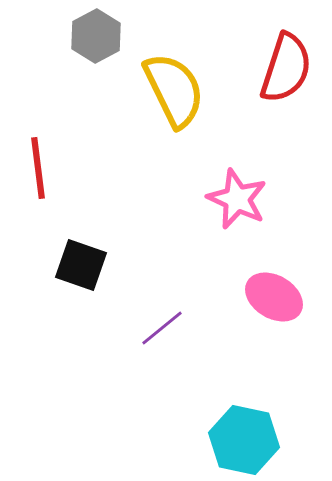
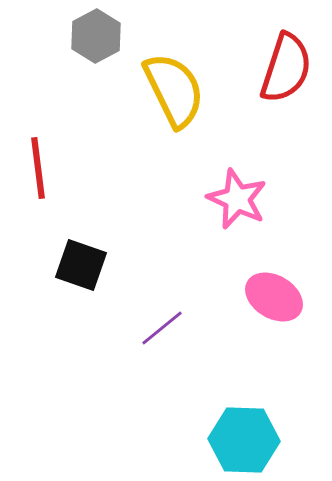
cyan hexagon: rotated 10 degrees counterclockwise
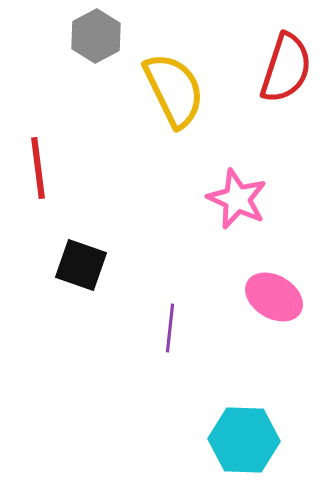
purple line: moved 8 px right; rotated 45 degrees counterclockwise
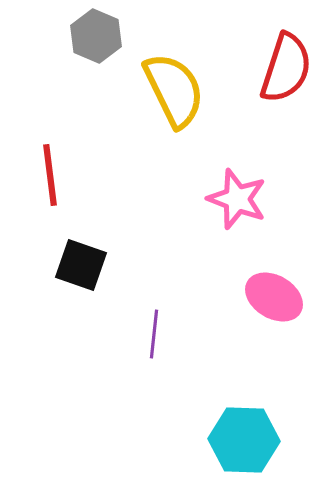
gray hexagon: rotated 9 degrees counterclockwise
red line: moved 12 px right, 7 px down
pink star: rotated 4 degrees counterclockwise
purple line: moved 16 px left, 6 px down
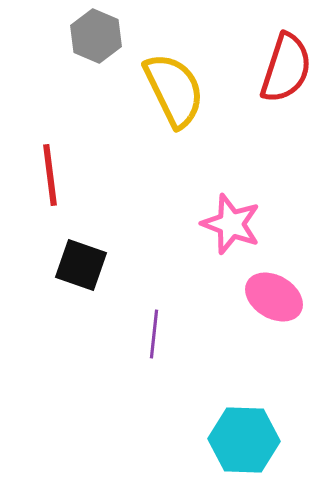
pink star: moved 6 px left, 25 px down
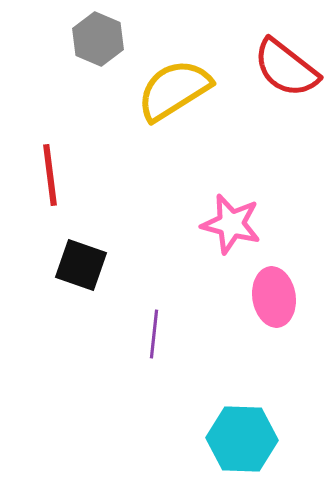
gray hexagon: moved 2 px right, 3 px down
red semicircle: rotated 110 degrees clockwise
yellow semicircle: rotated 96 degrees counterclockwise
pink star: rotated 6 degrees counterclockwise
pink ellipse: rotated 50 degrees clockwise
cyan hexagon: moved 2 px left, 1 px up
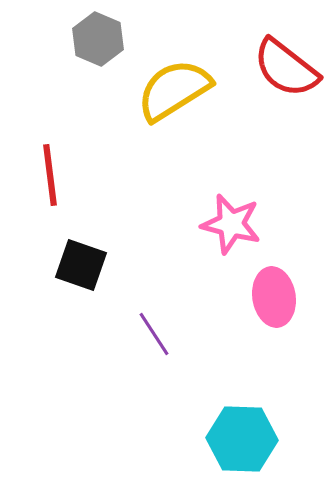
purple line: rotated 39 degrees counterclockwise
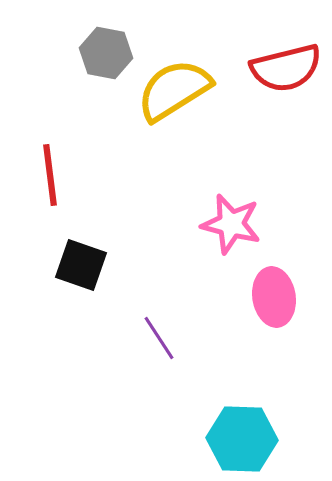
gray hexagon: moved 8 px right, 14 px down; rotated 12 degrees counterclockwise
red semicircle: rotated 52 degrees counterclockwise
purple line: moved 5 px right, 4 px down
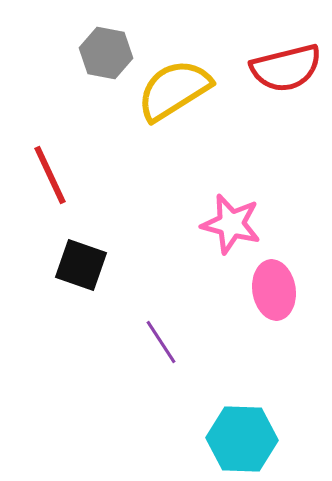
red line: rotated 18 degrees counterclockwise
pink ellipse: moved 7 px up
purple line: moved 2 px right, 4 px down
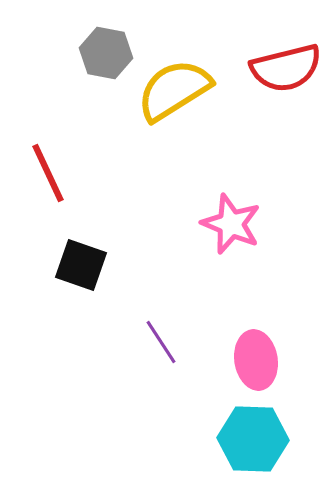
red line: moved 2 px left, 2 px up
pink star: rotated 8 degrees clockwise
pink ellipse: moved 18 px left, 70 px down
cyan hexagon: moved 11 px right
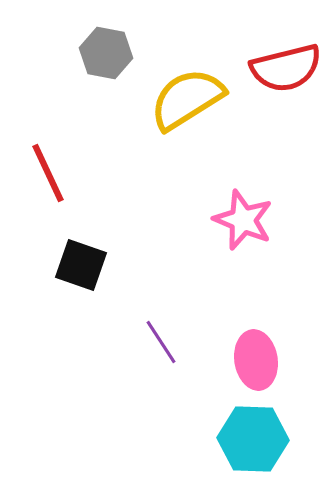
yellow semicircle: moved 13 px right, 9 px down
pink star: moved 12 px right, 4 px up
